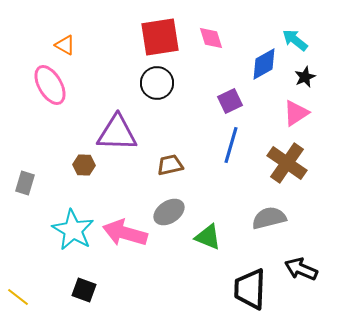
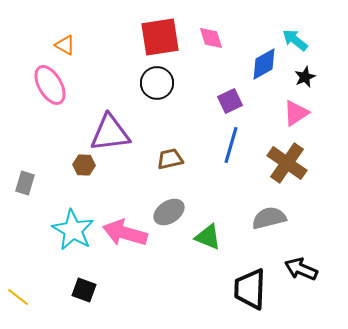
purple triangle: moved 7 px left; rotated 9 degrees counterclockwise
brown trapezoid: moved 6 px up
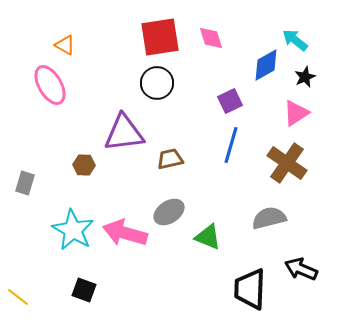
blue diamond: moved 2 px right, 1 px down
purple triangle: moved 14 px right
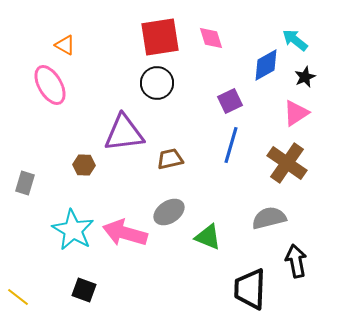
black arrow: moved 5 px left, 8 px up; rotated 56 degrees clockwise
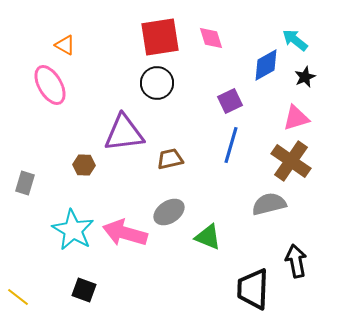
pink triangle: moved 5 px down; rotated 16 degrees clockwise
brown cross: moved 4 px right, 2 px up
gray semicircle: moved 14 px up
black trapezoid: moved 3 px right
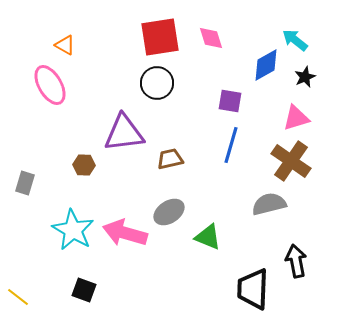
purple square: rotated 35 degrees clockwise
